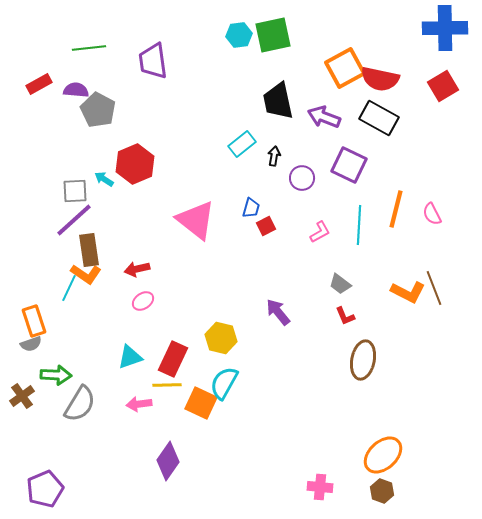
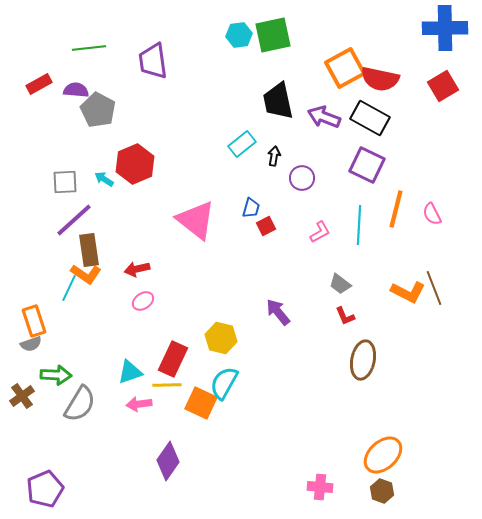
black rectangle at (379, 118): moved 9 px left
purple square at (349, 165): moved 18 px right
gray square at (75, 191): moved 10 px left, 9 px up
cyan triangle at (130, 357): moved 15 px down
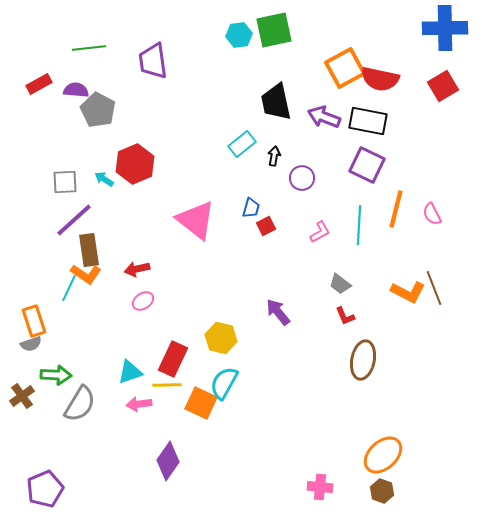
green square at (273, 35): moved 1 px right, 5 px up
black trapezoid at (278, 101): moved 2 px left, 1 px down
black rectangle at (370, 118): moved 2 px left, 3 px down; rotated 18 degrees counterclockwise
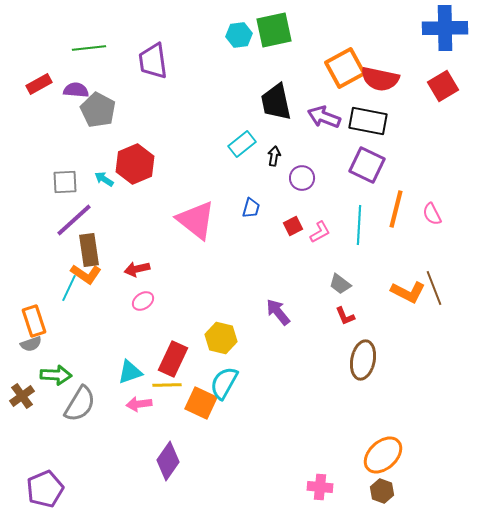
red square at (266, 226): moved 27 px right
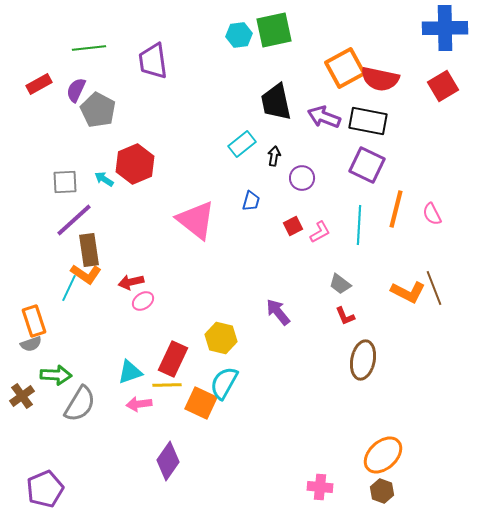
purple semicircle at (76, 90): rotated 70 degrees counterclockwise
blue trapezoid at (251, 208): moved 7 px up
red arrow at (137, 269): moved 6 px left, 13 px down
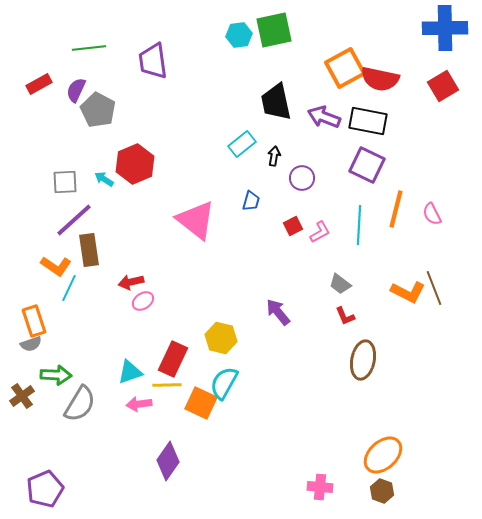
orange L-shape at (86, 274): moved 30 px left, 8 px up
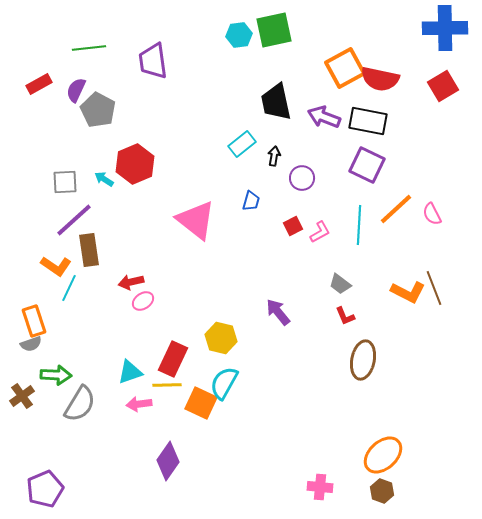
orange line at (396, 209): rotated 33 degrees clockwise
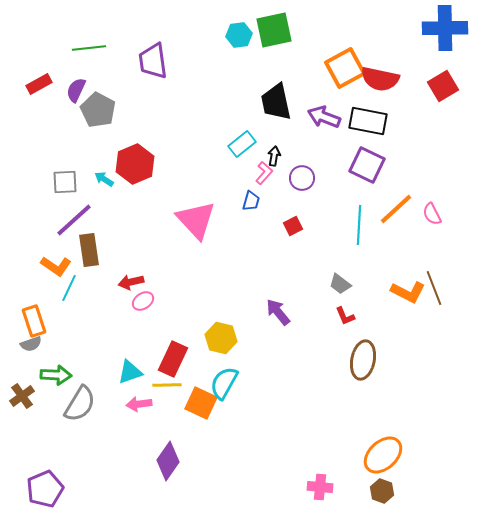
pink triangle at (196, 220): rotated 9 degrees clockwise
pink L-shape at (320, 232): moved 56 px left, 59 px up; rotated 20 degrees counterclockwise
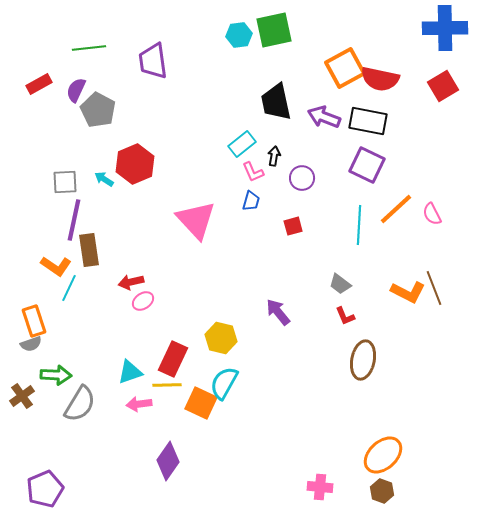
pink L-shape at (264, 173): moved 11 px left, 1 px up; rotated 115 degrees clockwise
purple line at (74, 220): rotated 36 degrees counterclockwise
red square at (293, 226): rotated 12 degrees clockwise
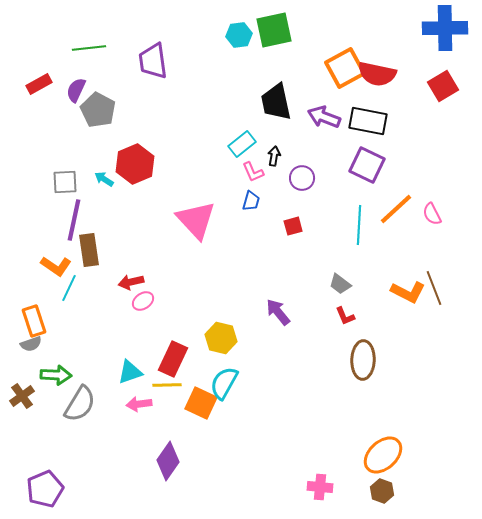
red semicircle at (380, 79): moved 3 px left, 5 px up
brown ellipse at (363, 360): rotated 9 degrees counterclockwise
